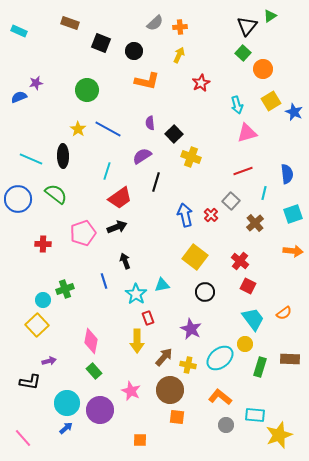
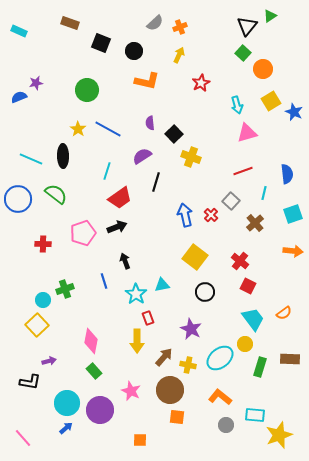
orange cross at (180, 27): rotated 16 degrees counterclockwise
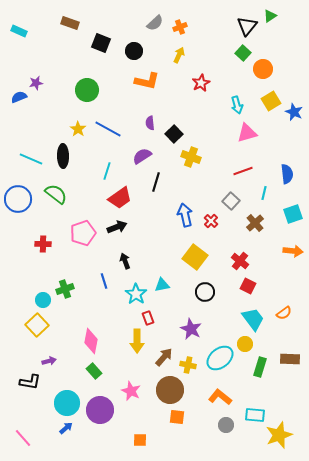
red cross at (211, 215): moved 6 px down
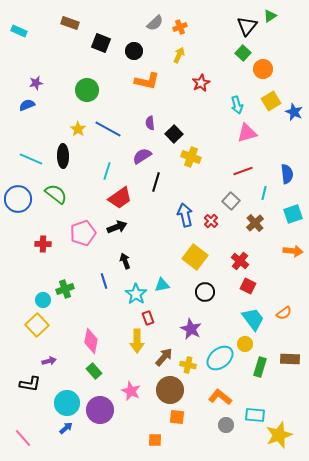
blue semicircle at (19, 97): moved 8 px right, 8 px down
black L-shape at (30, 382): moved 2 px down
orange square at (140, 440): moved 15 px right
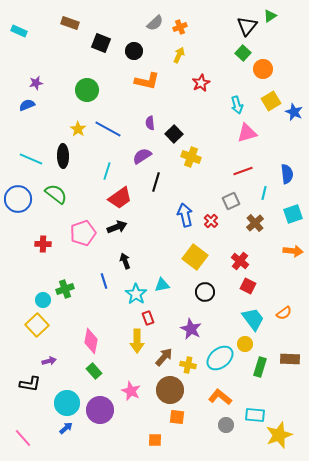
gray square at (231, 201): rotated 24 degrees clockwise
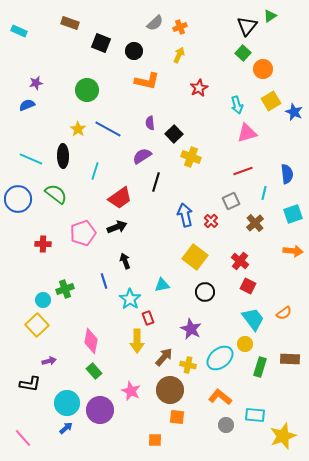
red star at (201, 83): moved 2 px left, 5 px down
cyan line at (107, 171): moved 12 px left
cyan star at (136, 294): moved 6 px left, 5 px down
yellow star at (279, 435): moved 4 px right, 1 px down
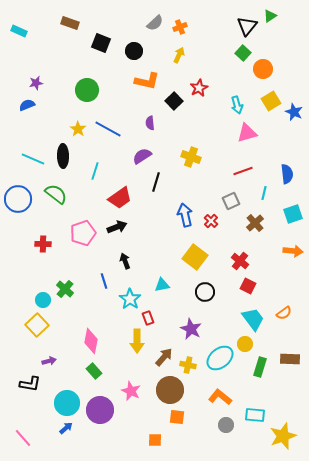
black square at (174, 134): moved 33 px up
cyan line at (31, 159): moved 2 px right
green cross at (65, 289): rotated 30 degrees counterclockwise
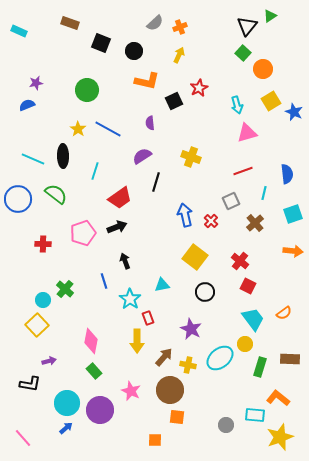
black square at (174, 101): rotated 18 degrees clockwise
orange L-shape at (220, 397): moved 58 px right, 1 px down
yellow star at (283, 436): moved 3 px left, 1 px down
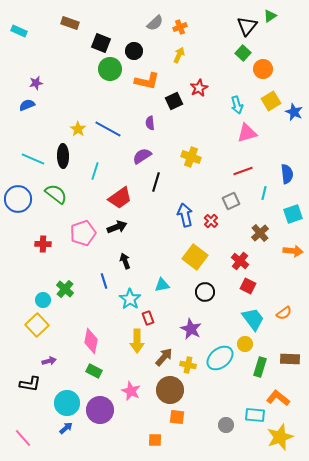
green circle at (87, 90): moved 23 px right, 21 px up
brown cross at (255, 223): moved 5 px right, 10 px down
green rectangle at (94, 371): rotated 21 degrees counterclockwise
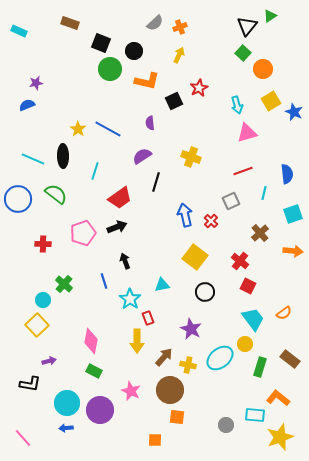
green cross at (65, 289): moved 1 px left, 5 px up
brown rectangle at (290, 359): rotated 36 degrees clockwise
blue arrow at (66, 428): rotated 144 degrees counterclockwise
